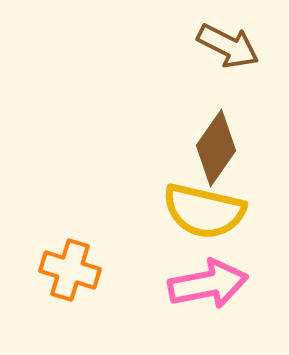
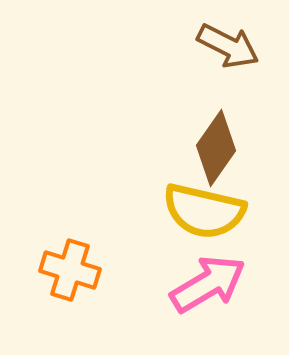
pink arrow: rotated 20 degrees counterclockwise
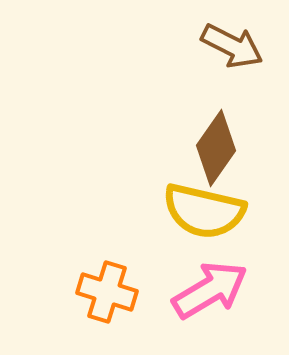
brown arrow: moved 4 px right
orange cross: moved 37 px right, 22 px down
pink arrow: moved 2 px right, 6 px down
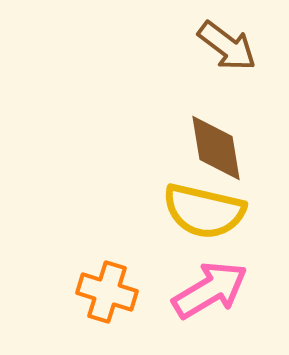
brown arrow: moved 5 px left; rotated 10 degrees clockwise
brown diamond: rotated 44 degrees counterclockwise
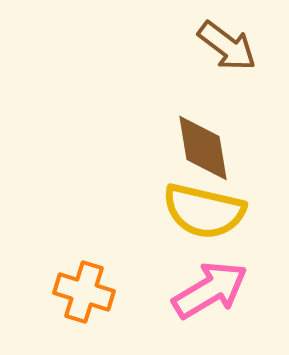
brown diamond: moved 13 px left
orange cross: moved 23 px left
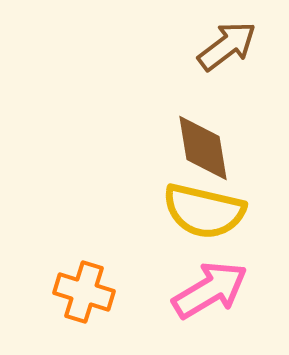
brown arrow: rotated 74 degrees counterclockwise
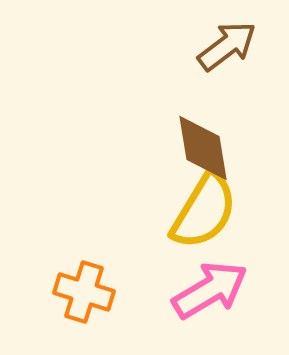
yellow semicircle: rotated 72 degrees counterclockwise
